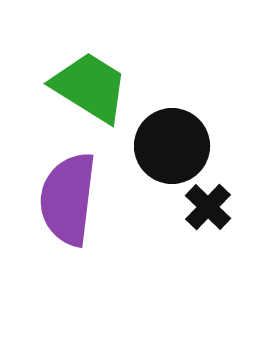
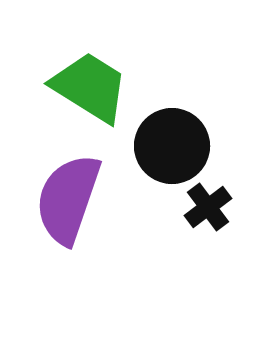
purple semicircle: rotated 12 degrees clockwise
black cross: rotated 9 degrees clockwise
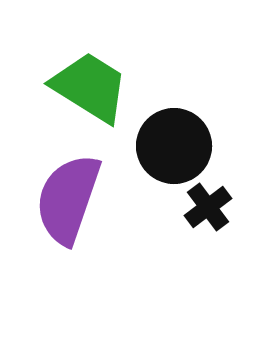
black circle: moved 2 px right
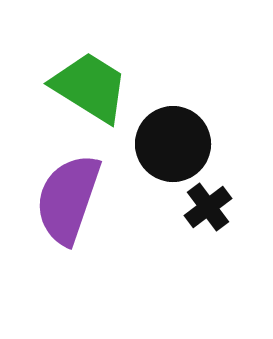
black circle: moved 1 px left, 2 px up
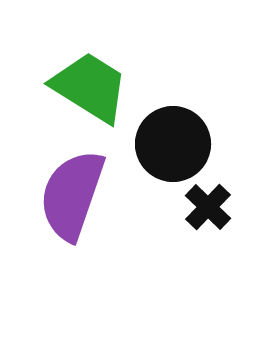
purple semicircle: moved 4 px right, 4 px up
black cross: rotated 9 degrees counterclockwise
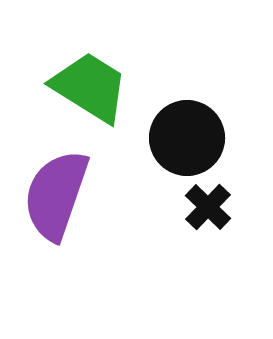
black circle: moved 14 px right, 6 px up
purple semicircle: moved 16 px left
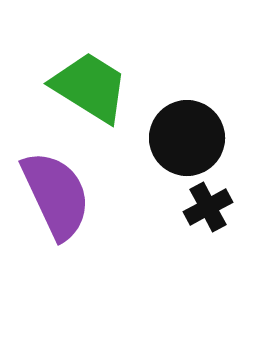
purple semicircle: rotated 136 degrees clockwise
black cross: rotated 18 degrees clockwise
